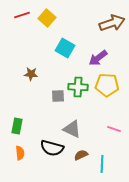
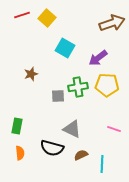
brown star: rotated 24 degrees counterclockwise
green cross: rotated 12 degrees counterclockwise
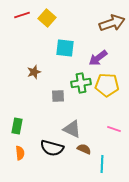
cyan square: rotated 24 degrees counterclockwise
brown star: moved 3 px right, 2 px up
green cross: moved 3 px right, 4 px up
brown semicircle: moved 3 px right, 6 px up; rotated 48 degrees clockwise
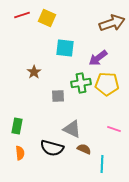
yellow square: rotated 18 degrees counterclockwise
brown star: rotated 16 degrees counterclockwise
yellow pentagon: moved 1 px up
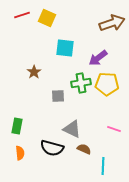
cyan line: moved 1 px right, 2 px down
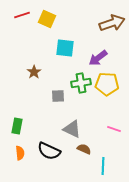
yellow square: moved 1 px down
black semicircle: moved 3 px left, 3 px down; rotated 10 degrees clockwise
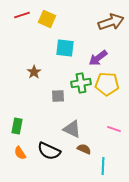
brown arrow: moved 1 px left, 1 px up
orange semicircle: rotated 152 degrees clockwise
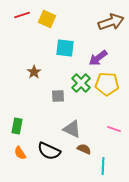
green cross: rotated 36 degrees counterclockwise
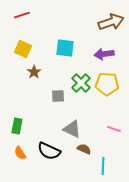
yellow square: moved 24 px left, 30 px down
purple arrow: moved 6 px right, 4 px up; rotated 30 degrees clockwise
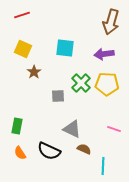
brown arrow: rotated 125 degrees clockwise
